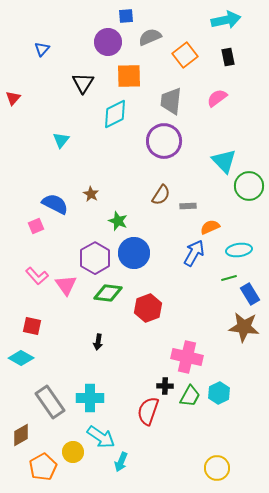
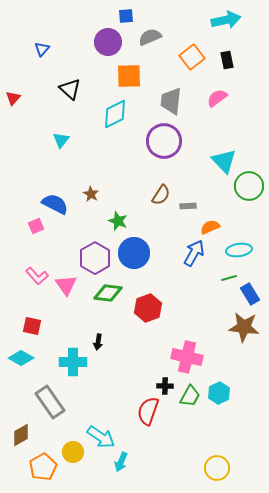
orange square at (185, 55): moved 7 px right, 2 px down
black rectangle at (228, 57): moved 1 px left, 3 px down
black triangle at (83, 83): moved 13 px left, 6 px down; rotated 20 degrees counterclockwise
cyan cross at (90, 398): moved 17 px left, 36 px up
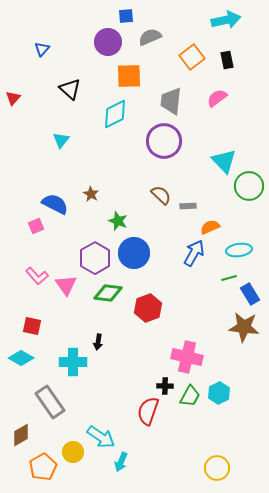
brown semicircle at (161, 195): rotated 80 degrees counterclockwise
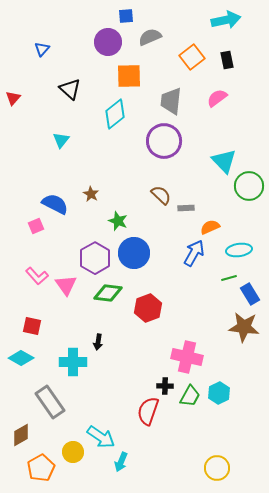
cyan diamond at (115, 114): rotated 12 degrees counterclockwise
gray rectangle at (188, 206): moved 2 px left, 2 px down
orange pentagon at (43, 467): moved 2 px left, 1 px down
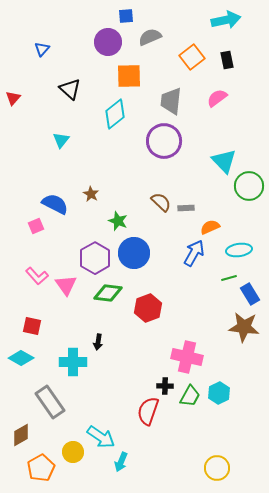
brown semicircle at (161, 195): moved 7 px down
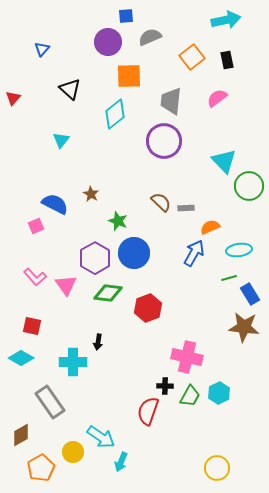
pink L-shape at (37, 276): moved 2 px left, 1 px down
